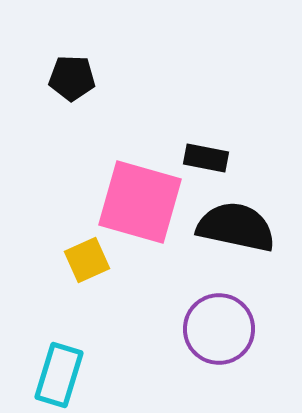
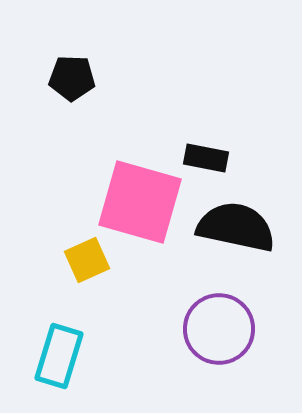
cyan rectangle: moved 19 px up
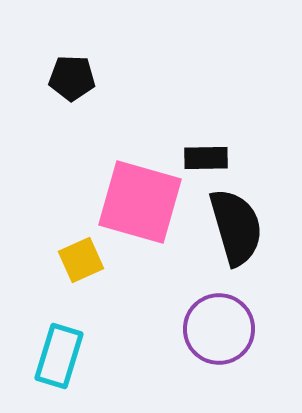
black rectangle: rotated 12 degrees counterclockwise
black semicircle: rotated 62 degrees clockwise
yellow square: moved 6 px left
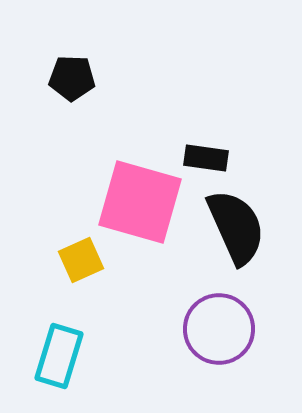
black rectangle: rotated 9 degrees clockwise
black semicircle: rotated 8 degrees counterclockwise
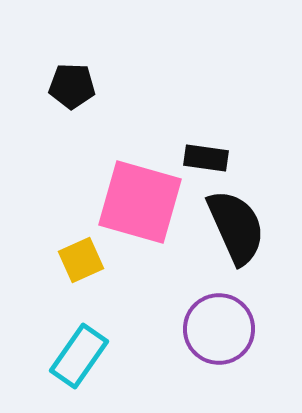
black pentagon: moved 8 px down
cyan rectangle: moved 20 px right; rotated 18 degrees clockwise
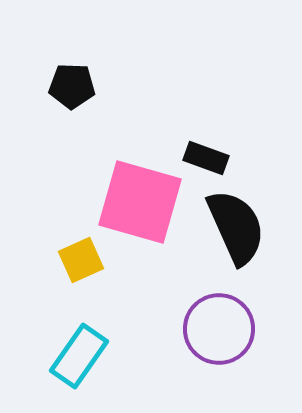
black rectangle: rotated 12 degrees clockwise
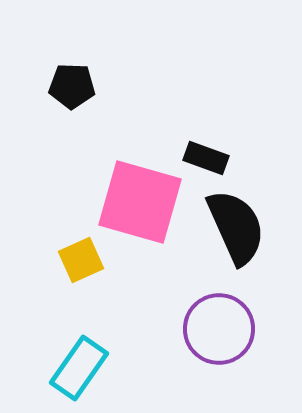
cyan rectangle: moved 12 px down
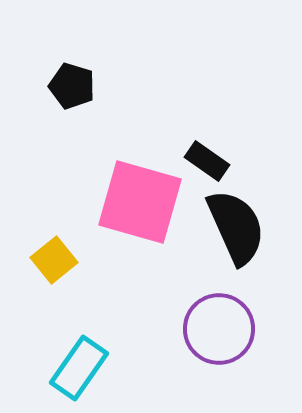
black pentagon: rotated 15 degrees clockwise
black rectangle: moved 1 px right, 3 px down; rotated 15 degrees clockwise
yellow square: moved 27 px left; rotated 15 degrees counterclockwise
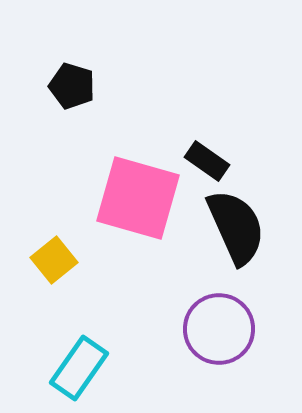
pink square: moved 2 px left, 4 px up
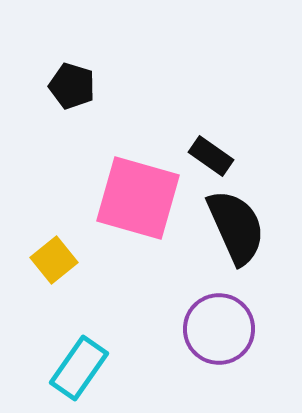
black rectangle: moved 4 px right, 5 px up
